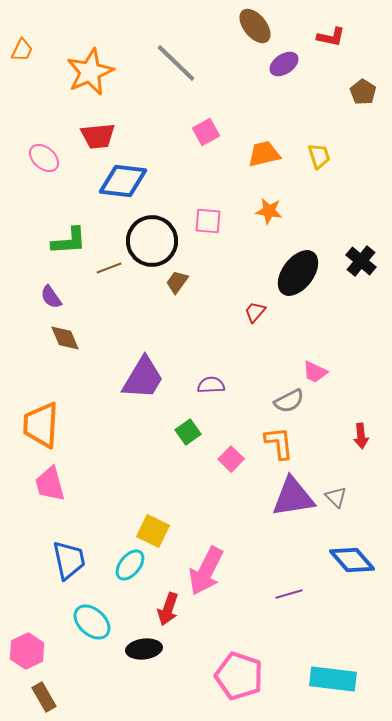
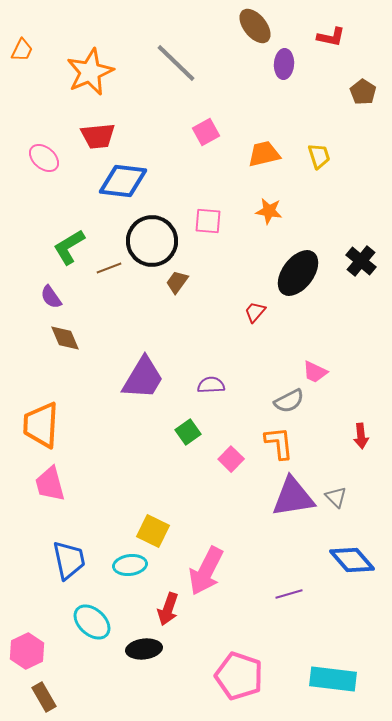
purple ellipse at (284, 64): rotated 52 degrees counterclockwise
green L-shape at (69, 241): moved 6 px down; rotated 153 degrees clockwise
cyan ellipse at (130, 565): rotated 44 degrees clockwise
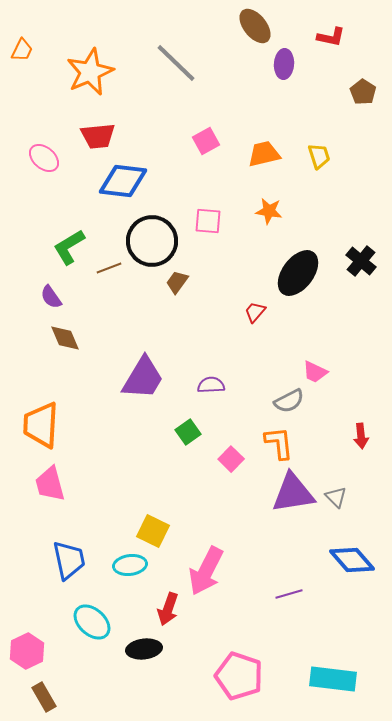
pink square at (206, 132): moved 9 px down
purple triangle at (293, 497): moved 4 px up
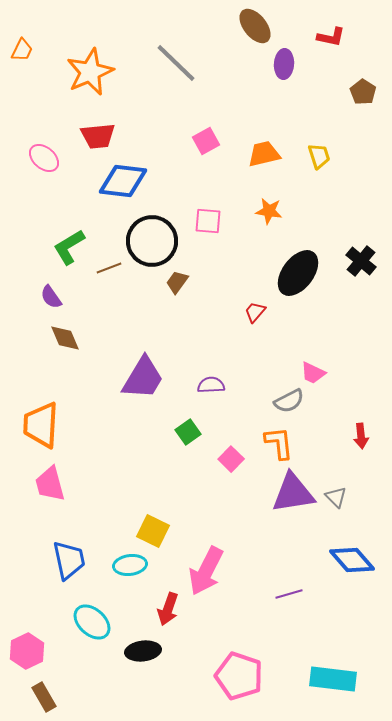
pink trapezoid at (315, 372): moved 2 px left, 1 px down
black ellipse at (144, 649): moved 1 px left, 2 px down
